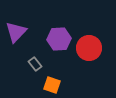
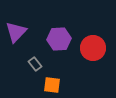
red circle: moved 4 px right
orange square: rotated 12 degrees counterclockwise
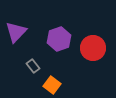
purple hexagon: rotated 15 degrees counterclockwise
gray rectangle: moved 2 px left, 2 px down
orange square: rotated 30 degrees clockwise
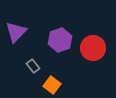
purple hexagon: moved 1 px right, 1 px down
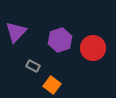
gray rectangle: rotated 24 degrees counterclockwise
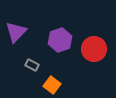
red circle: moved 1 px right, 1 px down
gray rectangle: moved 1 px left, 1 px up
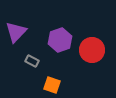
red circle: moved 2 px left, 1 px down
gray rectangle: moved 4 px up
orange square: rotated 18 degrees counterclockwise
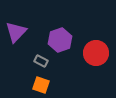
red circle: moved 4 px right, 3 px down
gray rectangle: moved 9 px right
orange square: moved 11 px left
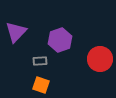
red circle: moved 4 px right, 6 px down
gray rectangle: moved 1 px left; rotated 32 degrees counterclockwise
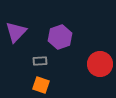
purple hexagon: moved 3 px up
red circle: moved 5 px down
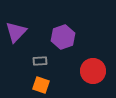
purple hexagon: moved 3 px right
red circle: moved 7 px left, 7 px down
